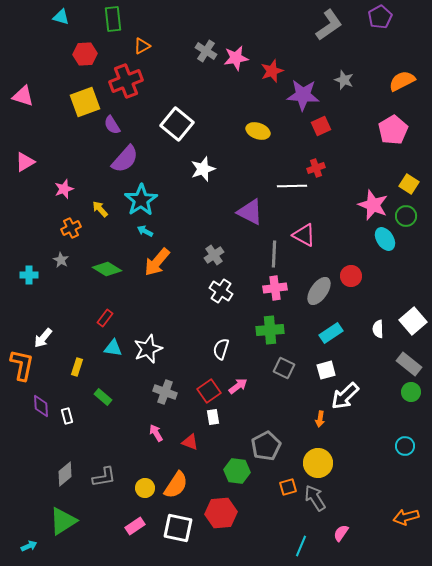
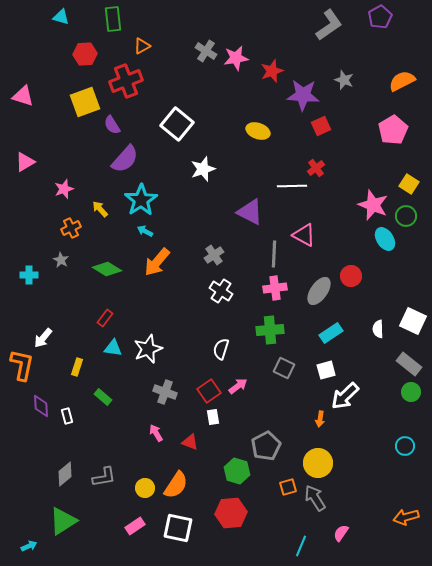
red cross at (316, 168): rotated 18 degrees counterclockwise
white square at (413, 321): rotated 24 degrees counterclockwise
green hexagon at (237, 471): rotated 10 degrees clockwise
red hexagon at (221, 513): moved 10 px right
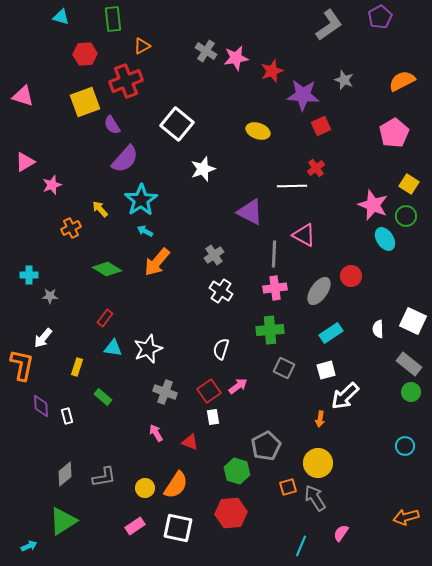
pink pentagon at (393, 130): moved 1 px right, 3 px down
pink star at (64, 189): moved 12 px left, 4 px up
gray star at (61, 260): moved 11 px left, 36 px down; rotated 28 degrees counterclockwise
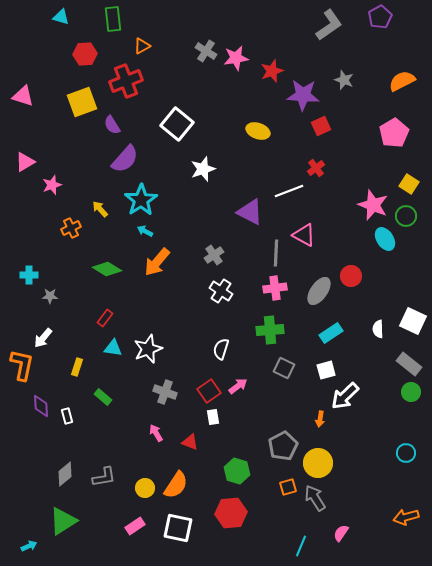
yellow square at (85, 102): moved 3 px left
white line at (292, 186): moved 3 px left, 5 px down; rotated 20 degrees counterclockwise
gray line at (274, 254): moved 2 px right, 1 px up
gray pentagon at (266, 446): moved 17 px right
cyan circle at (405, 446): moved 1 px right, 7 px down
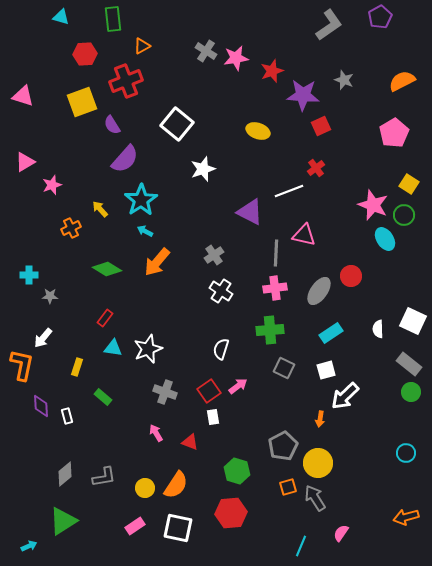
green circle at (406, 216): moved 2 px left, 1 px up
pink triangle at (304, 235): rotated 15 degrees counterclockwise
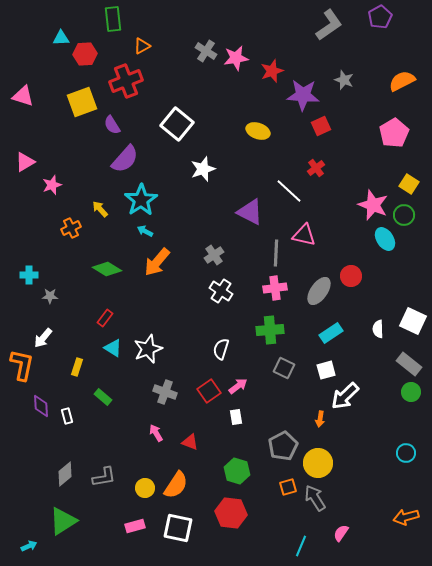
cyan triangle at (61, 17): moved 21 px down; rotated 18 degrees counterclockwise
white line at (289, 191): rotated 64 degrees clockwise
cyan triangle at (113, 348): rotated 24 degrees clockwise
white rectangle at (213, 417): moved 23 px right
red hexagon at (231, 513): rotated 12 degrees clockwise
pink rectangle at (135, 526): rotated 18 degrees clockwise
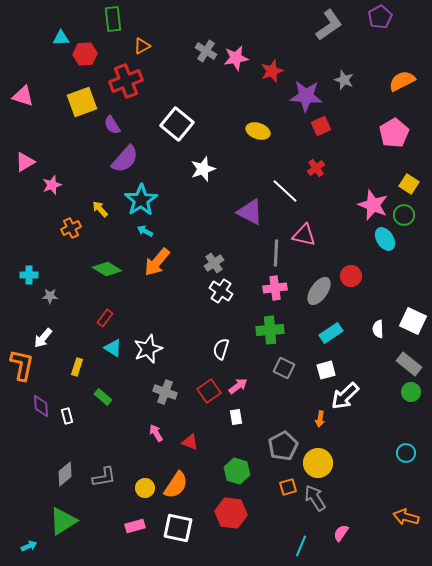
purple star at (303, 95): moved 3 px right, 1 px down
white line at (289, 191): moved 4 px left
gray cross at (214, 255): moved 8 px down
orange arrow at (406, 517): rotated 30 degrees clockwise
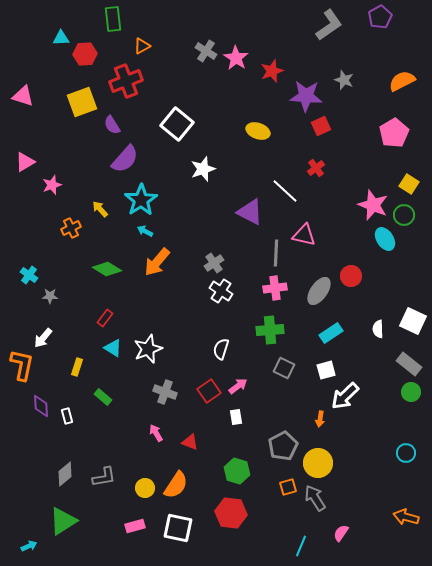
pink star at (236, 58): rotated 30 degrees counterclockwise
cyan cross at (29, 275): rotated 36 degrees clockwise
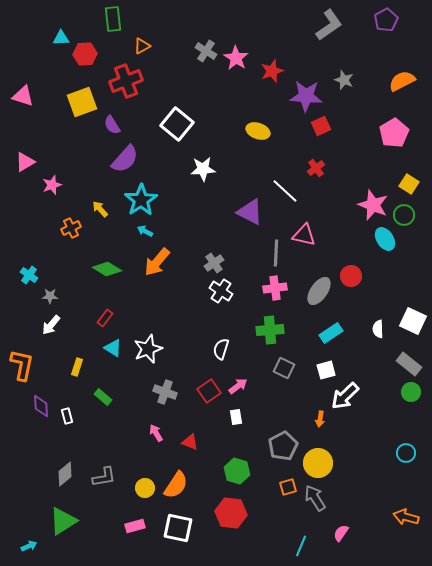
purple pentagon at (380, 17): moved 6 px right, 3 px down
white star at (203, 169): rotated 15 degrees clockwise
white arrow at (43, 338): moved 8 px right, 13 px up
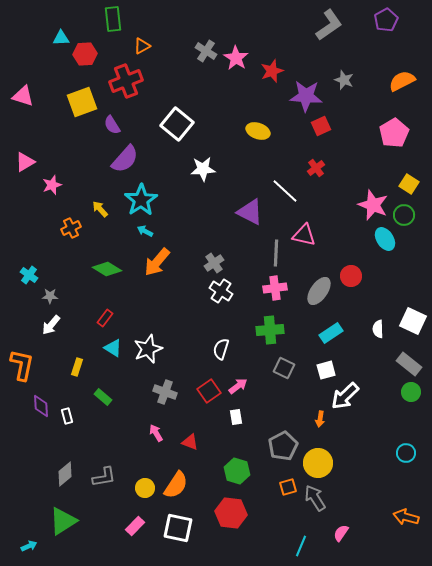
pink rectangle at (135, 526): rotated 30 degrees counterclockwise
